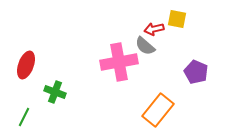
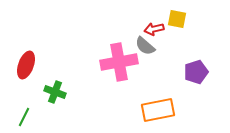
purple pentagon: rotated 30 degrees clockwise
orange rectangle: rotated 40 degrees clockwise
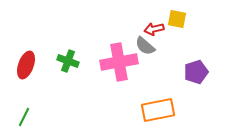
green cross: moved 13 px right, 31 px up
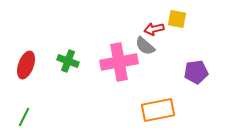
purple pentagon: rotated 10 degrees clockwise
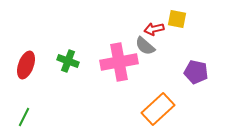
purple pentagon: rotated 20 degrees clockwise
orange rectangle: moved 1 px up; rotated 32 degrees counterclockwise
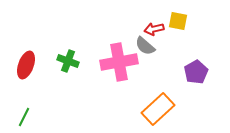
yellow square: moved 1 px right, 2 px down
purple pentagon: rotated 30 degrees clockwise
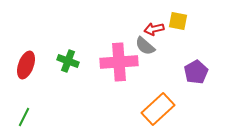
pink cross: rotated 6 degrees clockwise
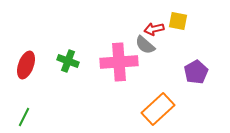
gray semicircle: moved 1 px up
